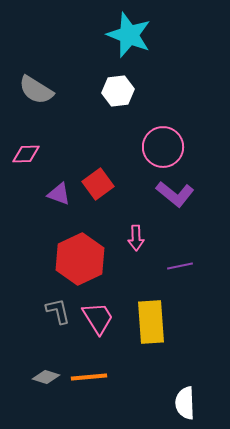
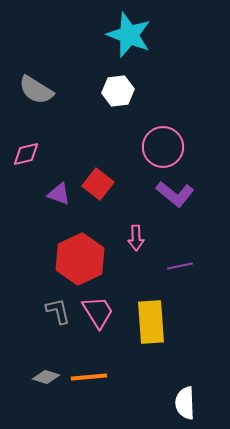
pink diamond: rotated 12 degrees counterclockwise
red square: rotated 16 degrees counterclockwise
pink trapezoid: moved 6 px up
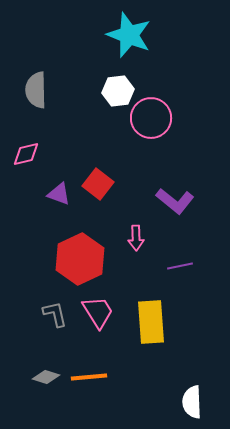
gray semicircle: rotated 57 degrees clockwise
pink circle: moved 12 px left, 29 px up
purple L-shape: moved 7 px down
gray L-shape: moved 3 px left, 3 px down
white semicircle: moved 7 px right, 1 px up
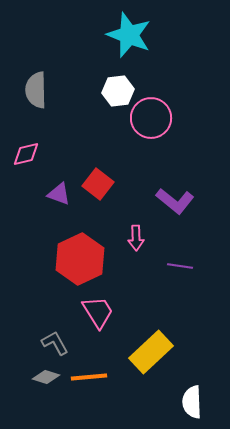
purple line: rotated 20 degrees clockwise
gray L-shape: moved 29 px down; rotated 16 degrees counterclockwise
yellow rectangle: moved 30 px down; rotated 51 degrees clockwise
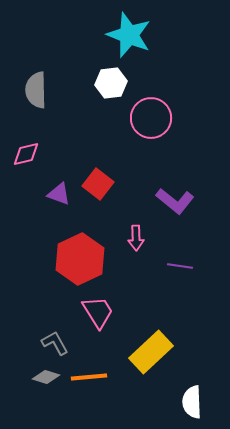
white hexagon: moved 7 px left, 8 px up
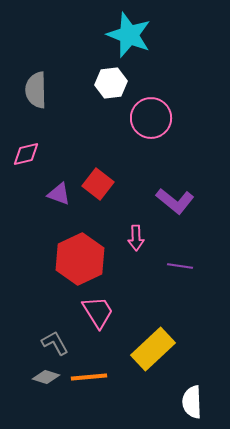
yellow rectangle: moved 2 px right, 3 px up
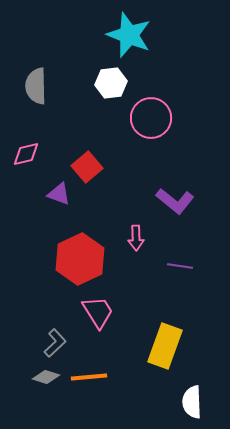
gray semicircle: moved 4 px up
red square: moved 11 px left, 17 px up; rotated 12 degrees clockwise
gray L-shape: rotated 76 degrees clockwise
yellow rectangle: moved 12 px right, 3 px up; rotated 27 degrees counterclockwise
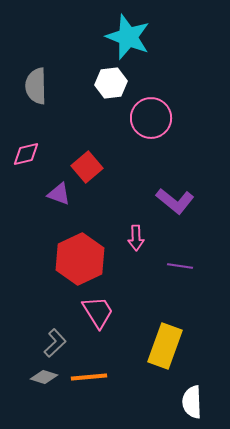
cyan star: moved 1 px left, 2 px down
gray diamond: moved 2 px left
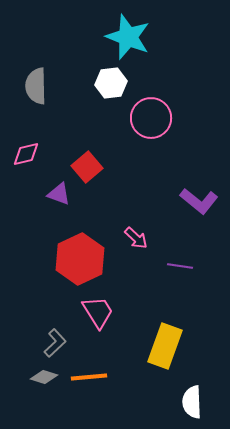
purple L-shape: moved 24 px right
pink arrow: rotated 45 degrees counterclockwise
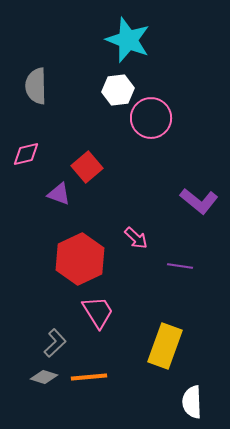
cyan star: moved 3 px down
white hexagon: moved 7 px right, 7 px down
